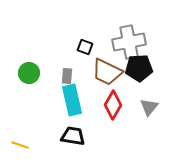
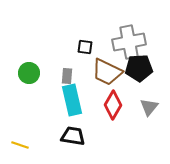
black square: rotated 14 degrees counterclockwise
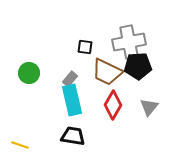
black pentagon: moved 1 px left, 2 px up
gray rectangle: moved 3 px right, 3 px down; rotated 35 degrees clockwise
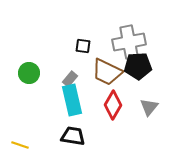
black square: moved 2 px left, 1 px up
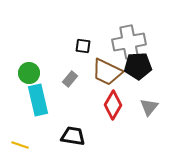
cyan rectangle: moved 34 px left
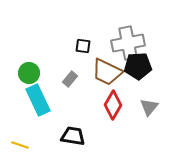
gray cross: moved 1 px left, 1 px down
cyan rectangle: rotated 12 degrees counterclockwise
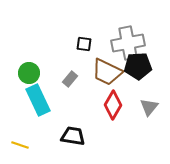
black square: moved 1 px right, 2 px up
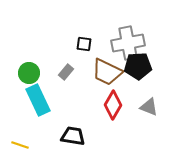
gray rectangle: moved 4 px left, 7 px up
gray triangle: rotated 48 degrees counterclockwise
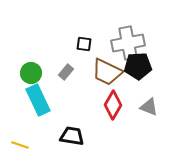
green circle: moved 2 px right
black trapezoid: moved 1 px left
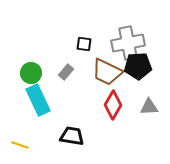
gray triangle: rotated 24 degrees counterclockwise
